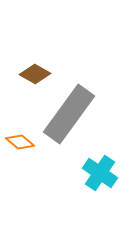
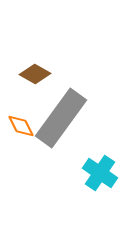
gray rectangle: moved 8 px left, 4 px down
orange diamond: moved 1 px right, 16 px up; rotated 24 degrees clockwise
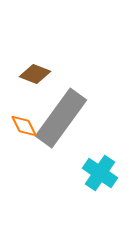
brown diamond: rotated 8 degrees counterclockwise
orange diamond: moved 3 px right
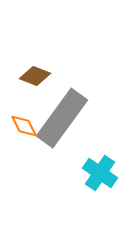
brown diamond: moved 2 px down
gray rectangle: moved 1 px right
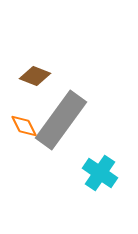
gray rectangle: moved 1 px left, 2 px down
